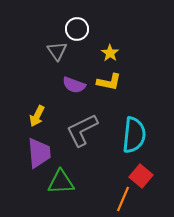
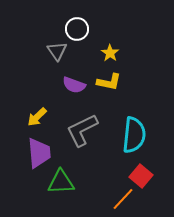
yellow arrow: moved 1 px down; rotated 20 degrees clockwise
orange line: rotated 20 degrees clockwise
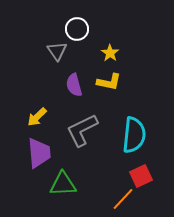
purple semicircle: rotated 55 degrees clockwise
red square: rotated 25 degrees clockwise
green triangle: moved 2 px right, 2 px down
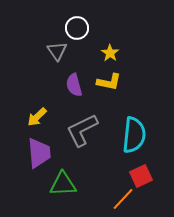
white circle: moved 1 px up
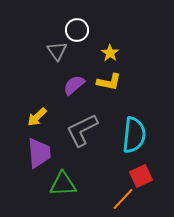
white circle: moved 2 px down
purple semicircle: rotated 65 degrees clockwise
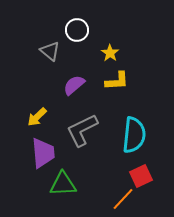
gray triangle: moved 7 px left; rotated 15 degrees counterclockwise
yellow L-shape: moved 8 px right, 1 px up; rotated 15 degrees counterclockwise
purple trapezoid: moved 4 px right
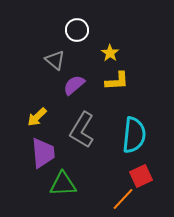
gray triangle: moved 5 px right, 9 px down
gray L-shape: rotated 33 degrees counterclockwise
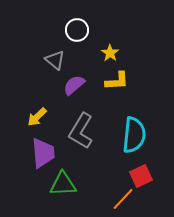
gray L-shape: moved 1 px left, 1 px down
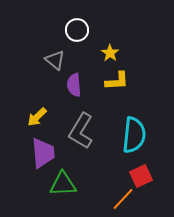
purple semicircle: rotated 55 degrees counterclockwise
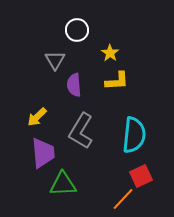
gray triangle: rotated 20 degrees clockwise
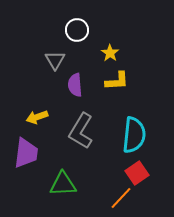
purple semicircle: moved 1 px right
yellow arrow: rotated 25 degrees clockwise
purple trapezoid: moved 17 px left; rotated 12 degrees clockwise
red square: moved 4 px left, 3 px up; rotated 10 degrees counterclockwise
orange line: moved 2 px left, 1 px up
